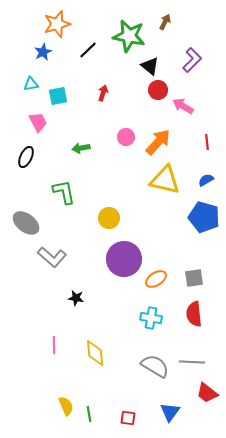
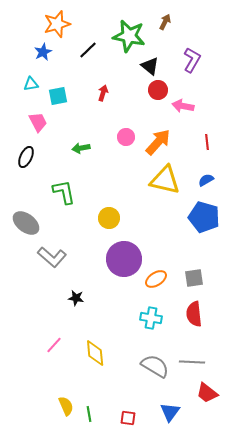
purple L-shape: rotated 15 degrees counterclockwise
pink arrow: rotated 20 degrees counterclockwise
pink line: rotated 42 degrees clockwise
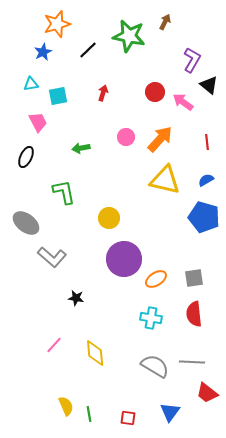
black triangle: moved 59 px right, 19 px down
red circle: moved 3 px left, 2 px down
pink arrow: moved 4 px up; rotated 25 degrees clockwise
orange arrow: moved 2 px right, 3 px up
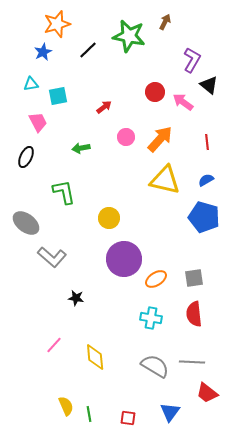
red arrow: moved 1 px right, 14 px down; rotated 35 degrees clockwise
yellow diamond: moved 4 px down
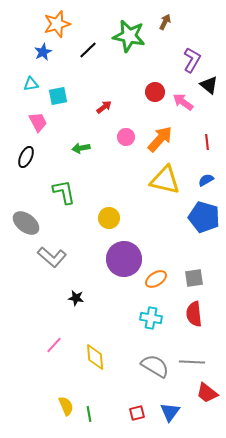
red square: moved 9 px right, 5 px up; rotated 21 degrees counterclockwise
